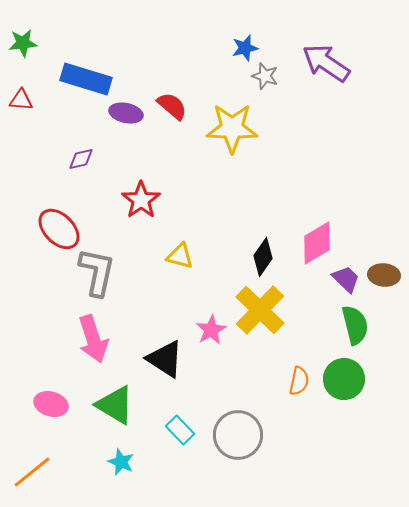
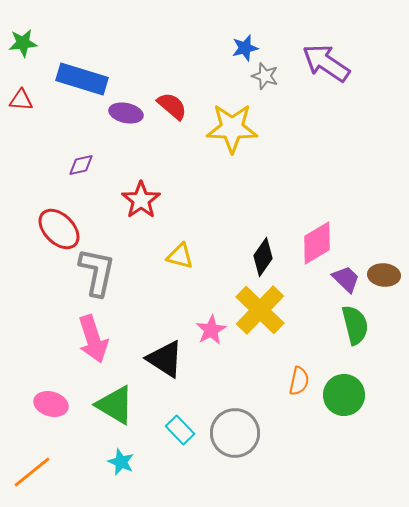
blue rectangle: moved 4 px left
purple diamond: moved 6 px down
green circle: moved 16 px down
gray circle: moved 3 px left, 2 px up
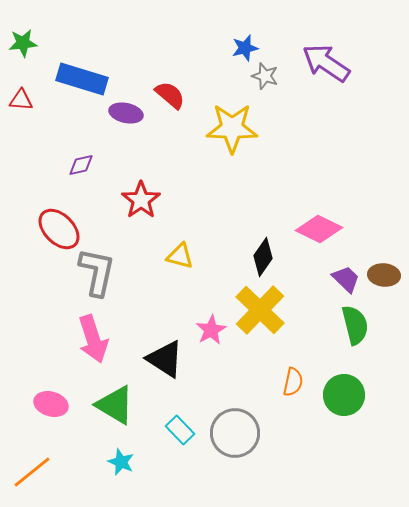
red semicircle: moved 2 px left, 11 px up
pink diamond: moved 2 px right, 14 px up; rotated 57 degrees clockwise
orange semicircle: moved 6 px left, 1 px down
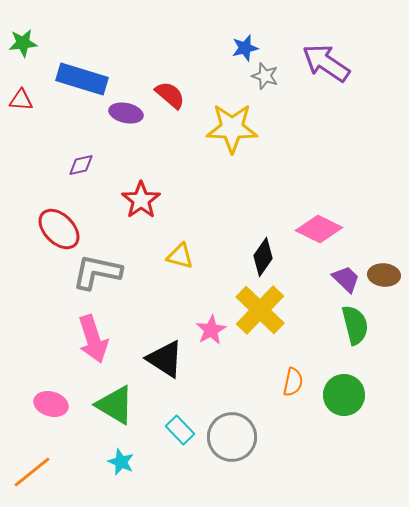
gray L-shape: rotated 90 degrees counterclockwise
gray circle: moved 3 px left, 4 px down
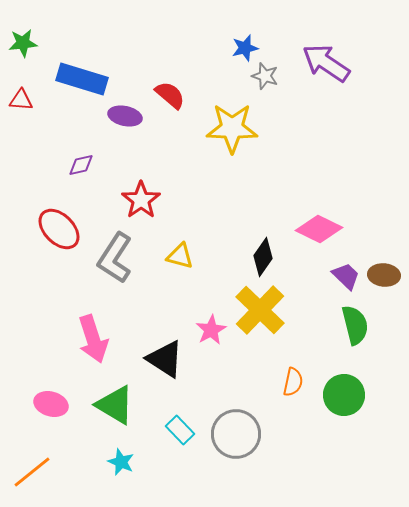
purple ellipse: moved 1 px left, 3 px down
gray L-shape: moved 18 px right, 14 px up; rotated 69 degrees counterclockwise
purple trapezoid: moved 3 px up
gray circle: moved 4 px right, 3 px up
